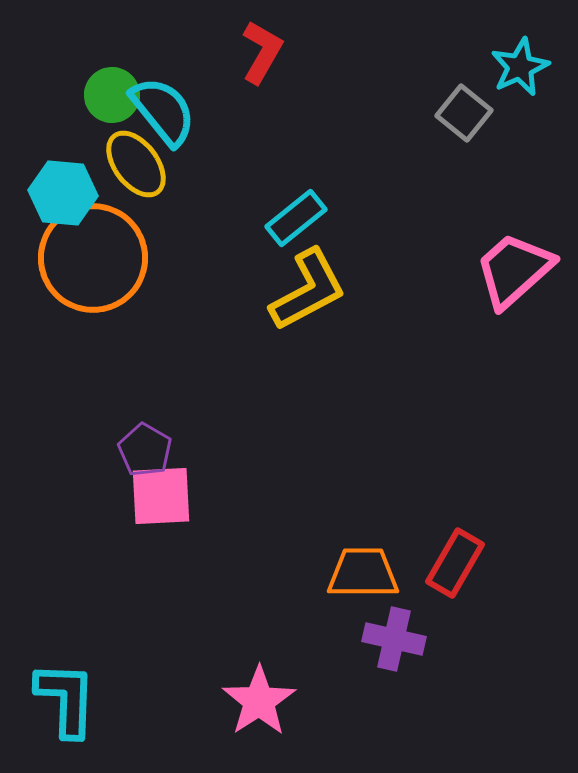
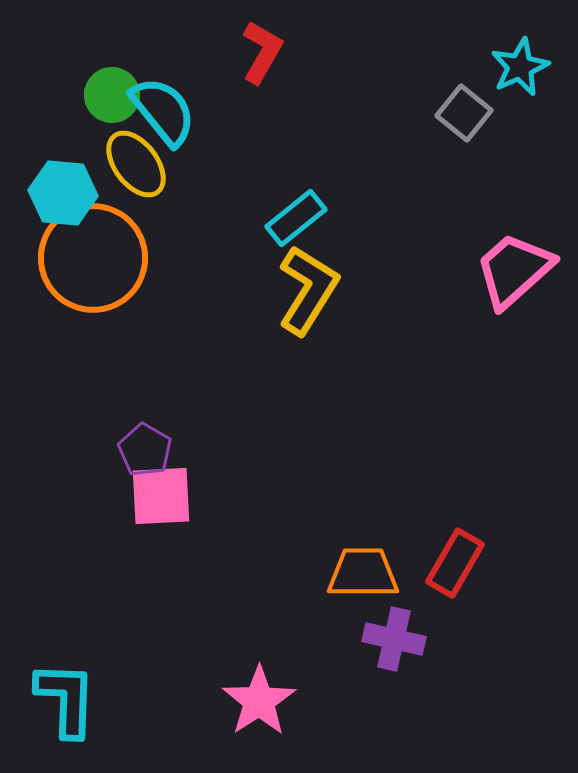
yellow L-shape: rotated 30 degrees counterclockwise
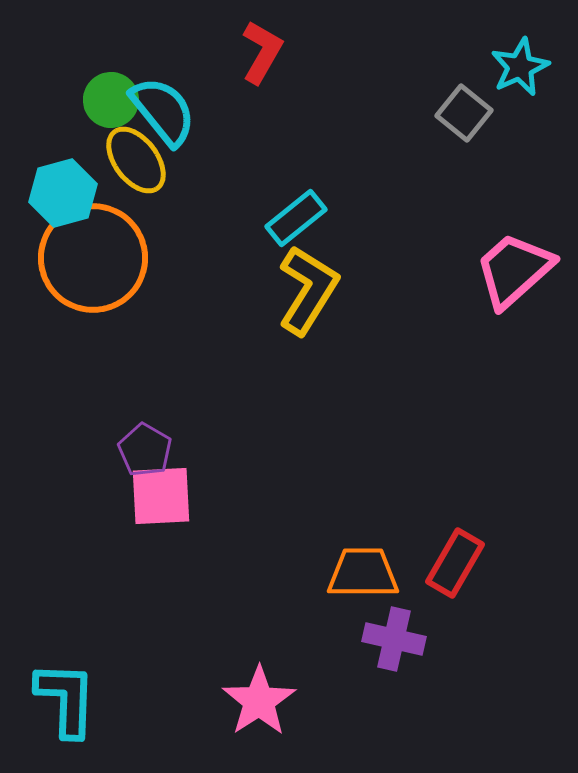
green circle: moved 1 px left, 5 px down
yellow ellipse: moved 4 px up
cyan hexagon: rotated 20 degrees counterclockwise
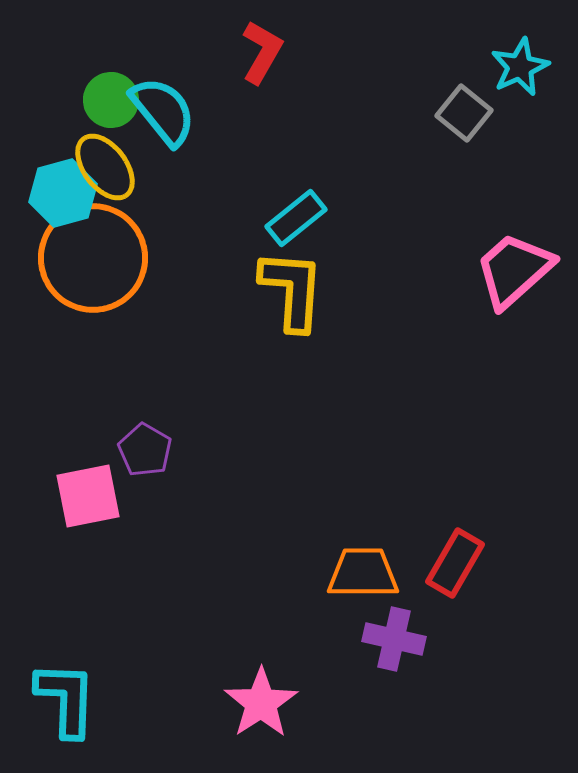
yellow ellipse: moved 31 px left, 7 px down
yellow L-shape: moved 16 px left; rotated 28 degrees counterclockwise
pink square: moved 73 px left; rotated 8 degrees counterclockwise
pink star: moved 2 px right, 2 px down
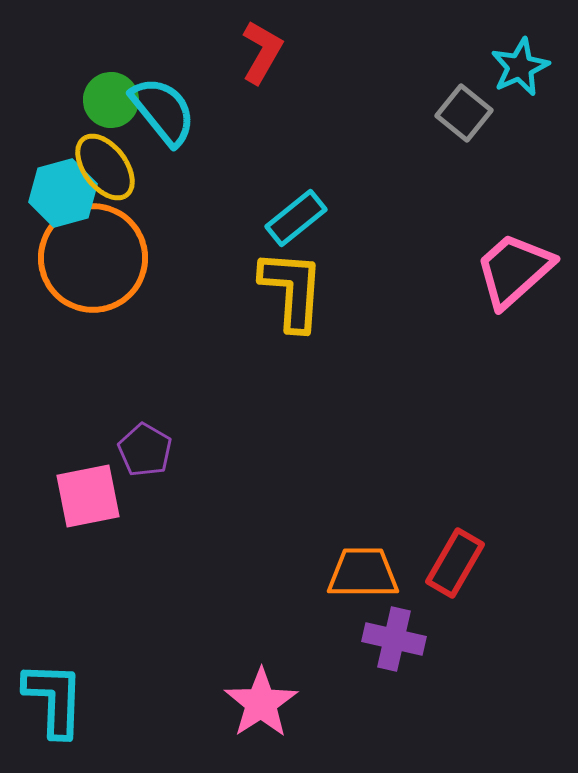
cyan L-shape: moved 12 px left
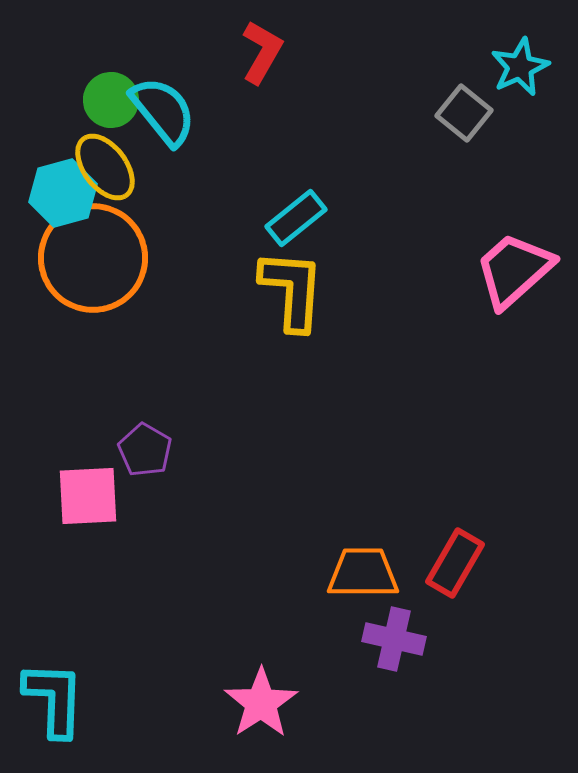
pink square: rotated 8 degrees clockwise
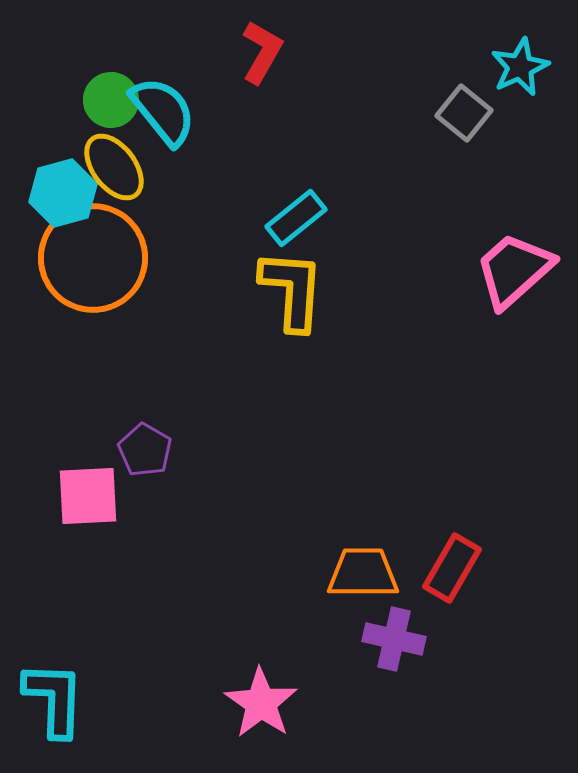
yellow ellipse: moved 9 px right
red rectangle: moved 3 px left, 5 px down
pink star: rotated 4 degrees counterclockwise
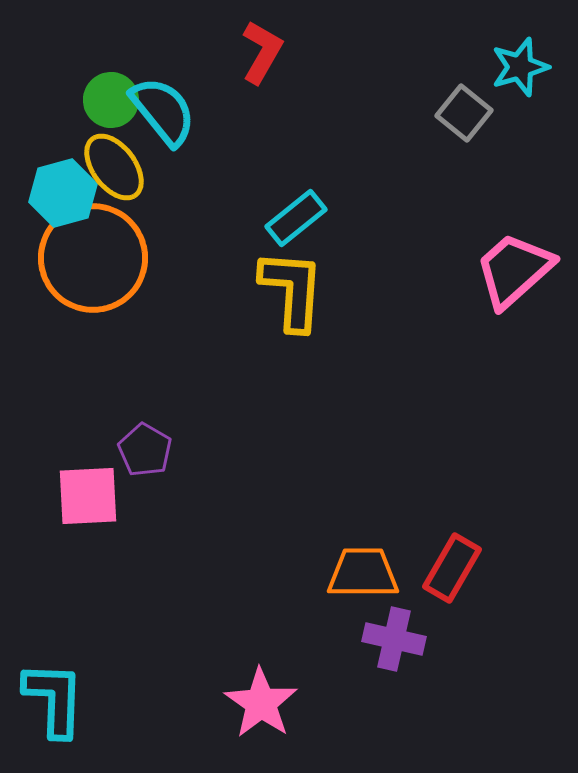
cyan star: rotated 8 degrees clockwise
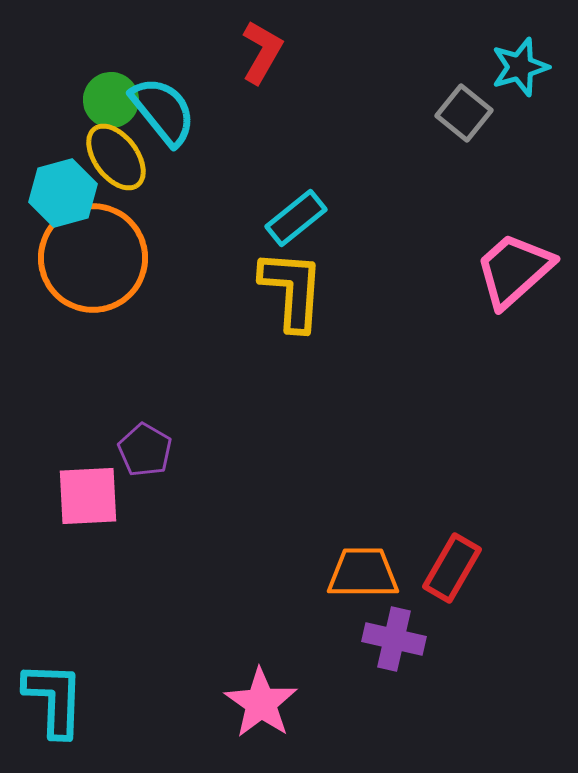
yellow ellipse: moved 2 px right, 10 px up
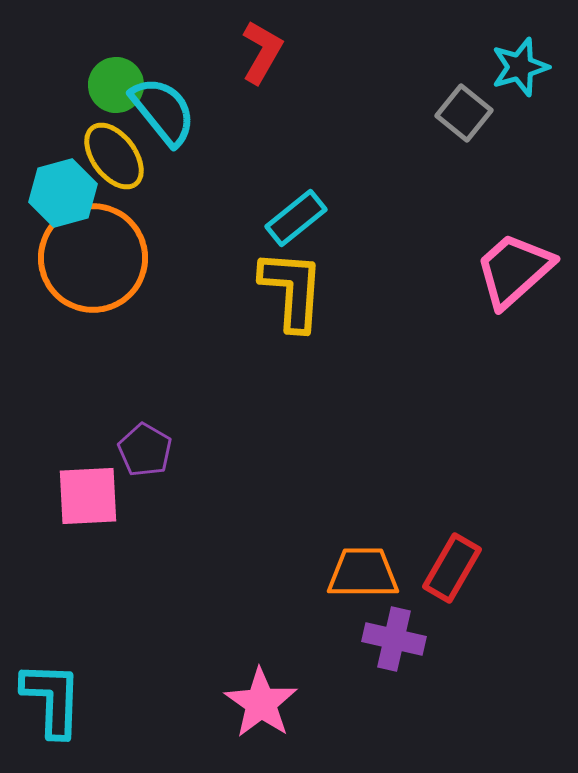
green circle: moved 5 px right, 15 px up
yellow ellipse: moved 2 px left, 1 px up
cyan L-shape: moved 2 px left
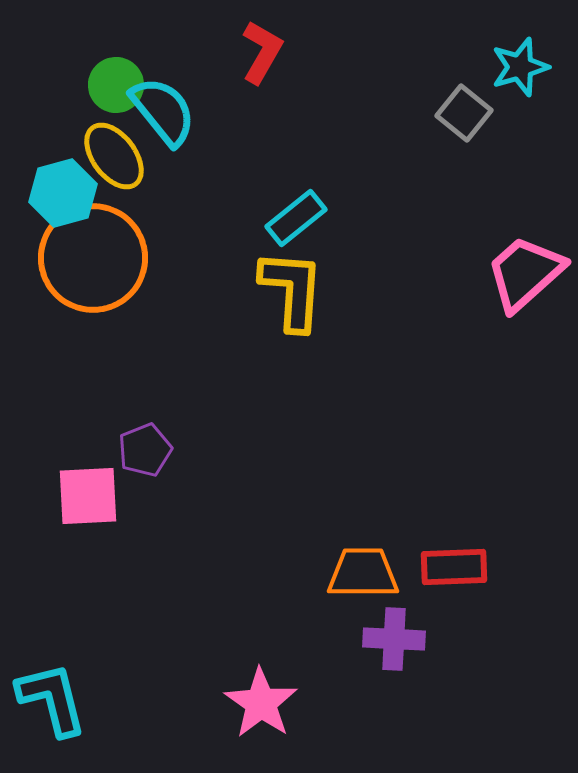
pink trapezoid: moved 11 px right, 3 px down
purple pentagon: rotated 20 degrees clockwise
red rectangle: moved 2 px right, 1 px up; rotated 58 degrees clockwise
purple cross: rotated 10 degrees counterclockwise
cyan L-shape: rotated 16 degrees counterclockwise
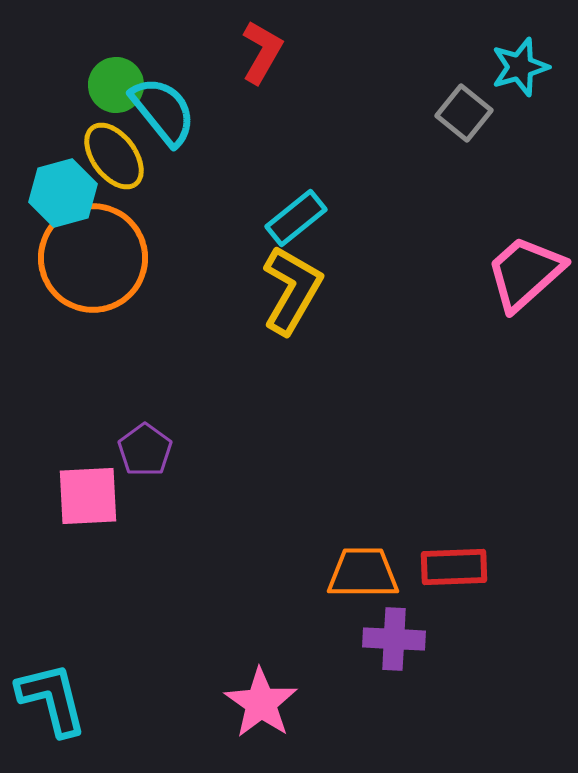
yellow L-shape: rotated 26 degrees clockwise
purple pentagon: rotated 14 degrees counterclockwise
